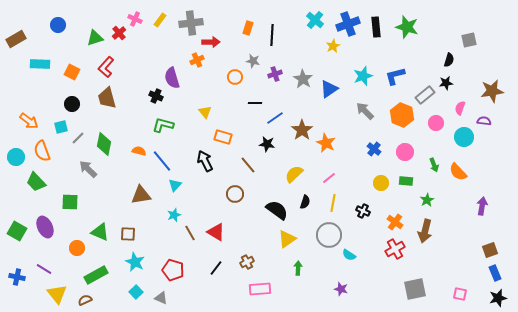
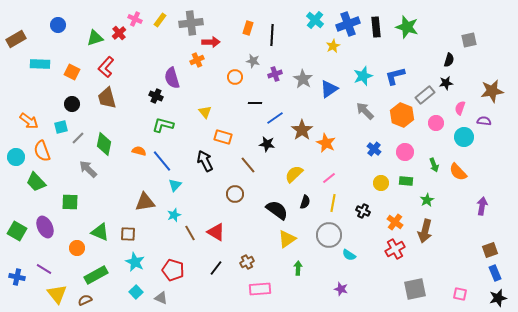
brown triangle at (141, 195): moved 4 px right, 7 px down
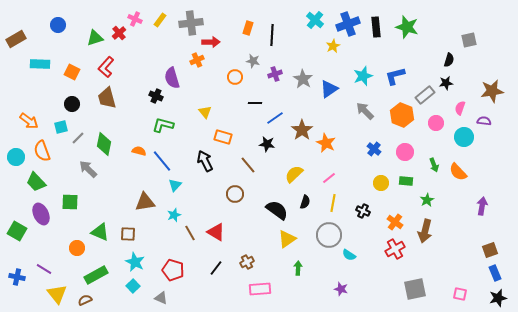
purple ellipse at (45, 227): moved 4 px left, 13 px up
cyan square at (136, 292): moved 3 px left, 6 px up
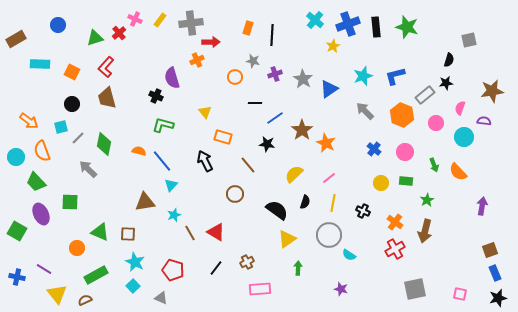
cyan triangle at (175, 185): moved 4 px left
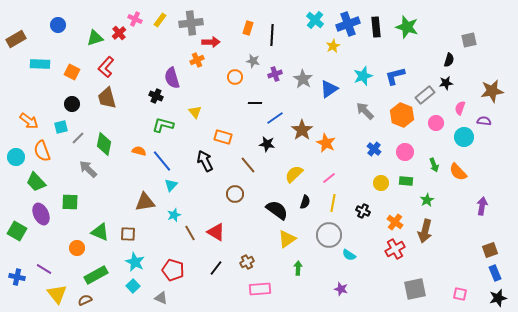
yellow triangle at (205, 112): moved 10 px left
